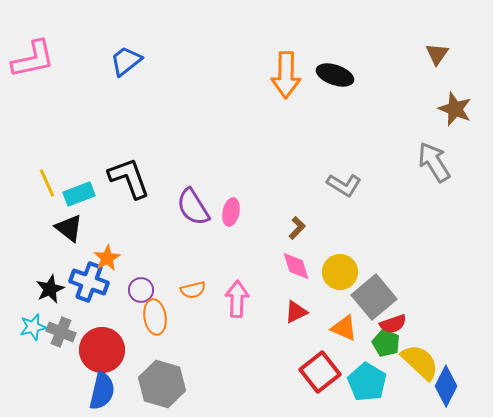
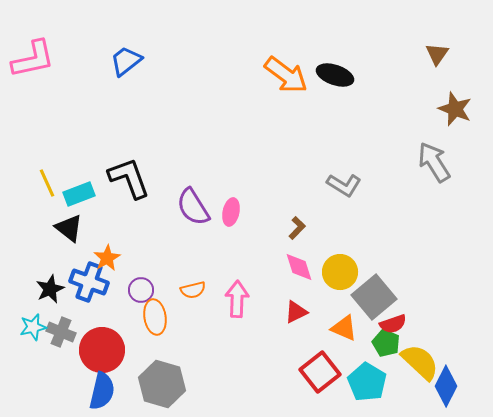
orange arrow: rotated 54 degrees counterclockwise
pink diamond: moved 3 px right, 1 px down
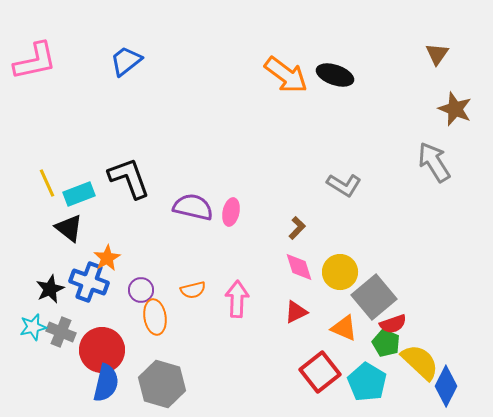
pink L-shape: moved 2 px right, 2 px down
purple semicircle: rotated 135 degrees clockwise
blue semicircle: moved 4 px right, 8 px up
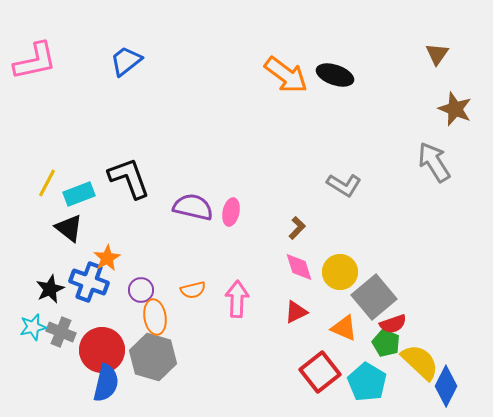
yellow line: rotated 52 degrees clockwise
gray hexagon: moved 9 px left, 27 px up
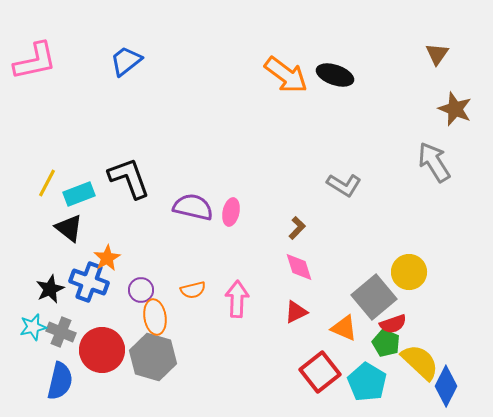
yellow circle: moved 69 px right
blue semicircle: moved 46 px left, 2 px up
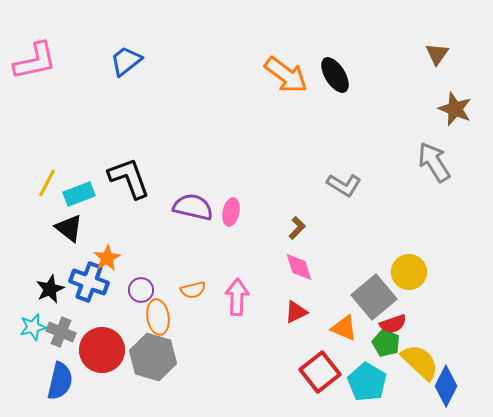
black ellipse: rotated 39 degrees clockwise
pink arrow: moved 2 px up
orange ellipse: moved 3 px right
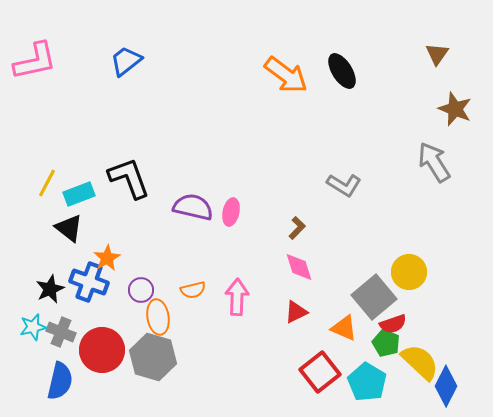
black ellipse: moved 7 px right, 4 px up
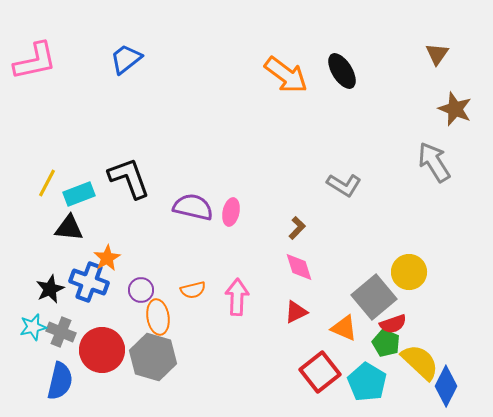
blue trapezoid: moved 2 px up
black triangle: rotated 32 degrees counterclockwise
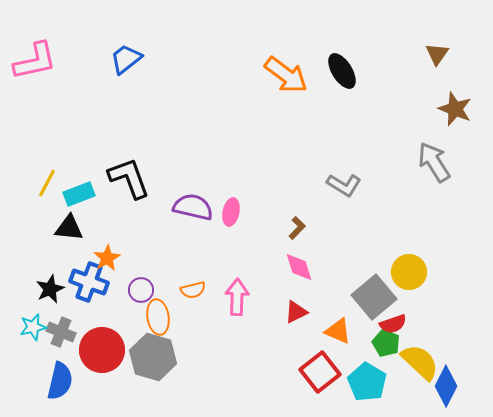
orange triangle: moved 6 px left, 3 px down
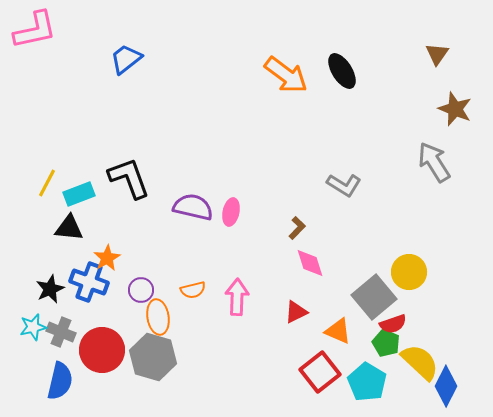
pink L-shape: moved 31 px up
pink diamond: moved 11 px right, 4 px up
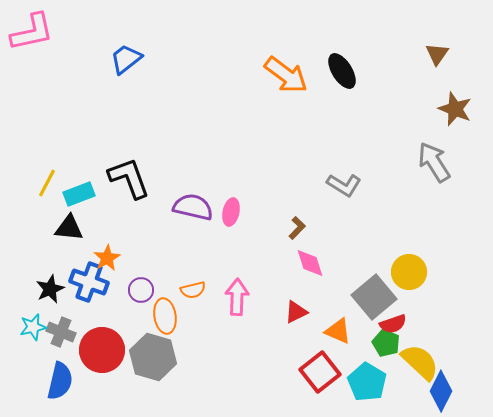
pink L-shape: moved 3 px left, 2 px down
orange ellipse: moved 7 px right, 1 px up
blue diamond: moved 5 px left, 5 px down
